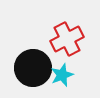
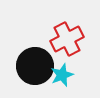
black circle: moved 2 px right, 2 px up
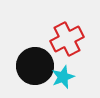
cyan star: moved 1 px right, 2 px down
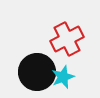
black circle: moved 2 px right, 6 px down
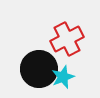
black circle: moved 2 px right, 3 px up
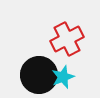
black circle: moved 6 px down
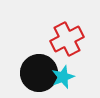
black circle: moved 2 px up
